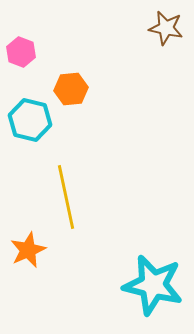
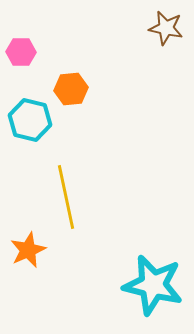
pink hexagon: rotated 20 degrees counterclockwise
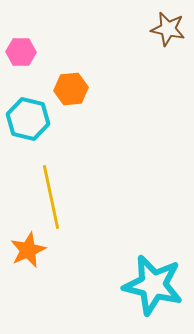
brown star: moved 2 px right, 1 px down
cyan hexagon: moved 2 px left, 1 px up
yellow line: moved 15 px left
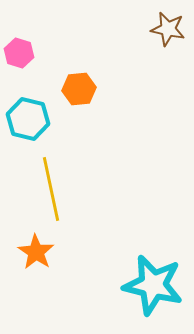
pink hexagon: moved 2 px left, 1 px down; rotated 16 degrees clockwise
orange hexagon: moved 8 px right
yellow line: moved 8 px up
orange star: moved 8 px right, 2 px down; rotated 15 degrees counterclockwise
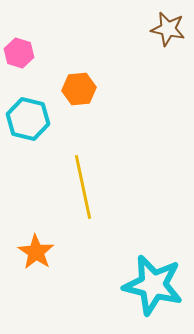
yellow line: moved 32 px right, 2 px up
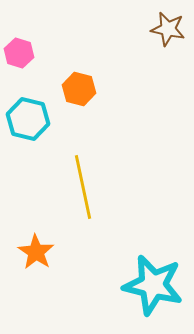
orange hexagon: rotated 20 degrees clockwise
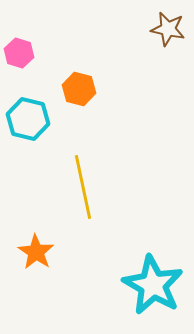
cyan star: rotated 16 degrees clockwise
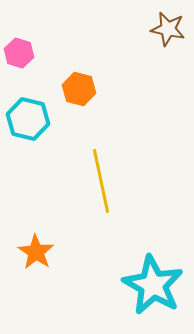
yellow line: moved 18 px right, 6 px up
